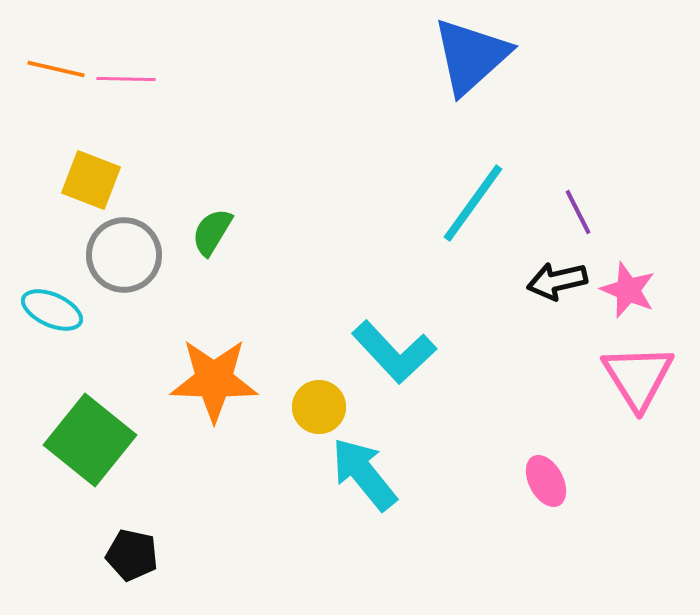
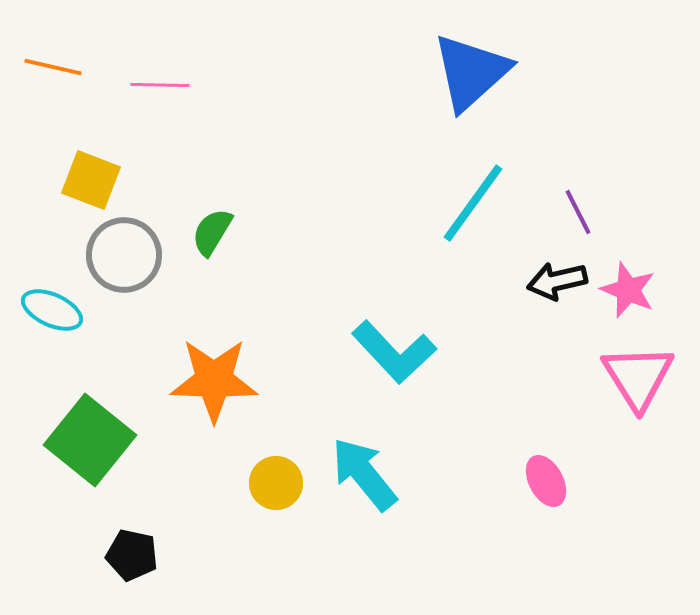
blue triangle: moved 16 px down
orange line: moved 3 px left, 2 px up
pink line: moved 34 px right, 6 px down
yellow circle: moved 43 px left, 76 px down
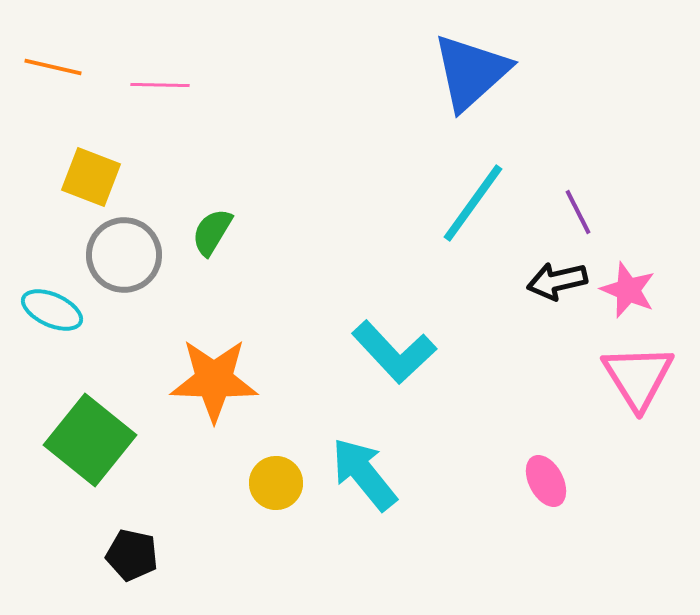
yellow square: moved 3 px up
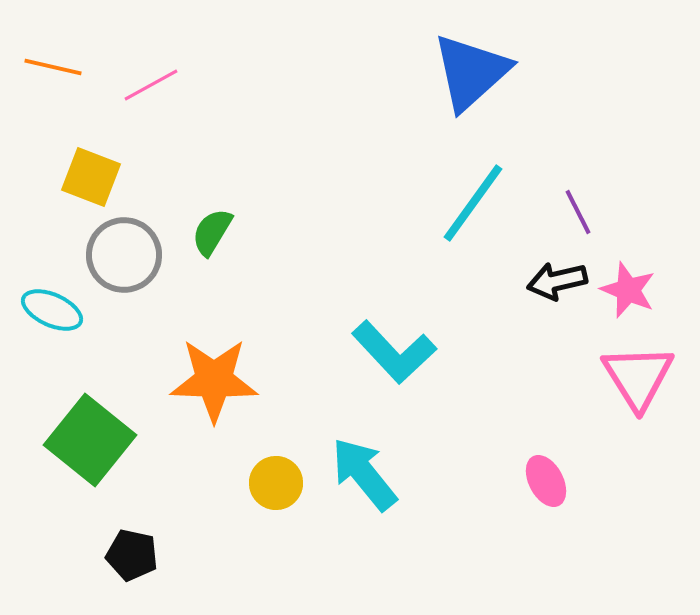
pink line: moved 9 px left; rotated 30 degrees counterclockwise
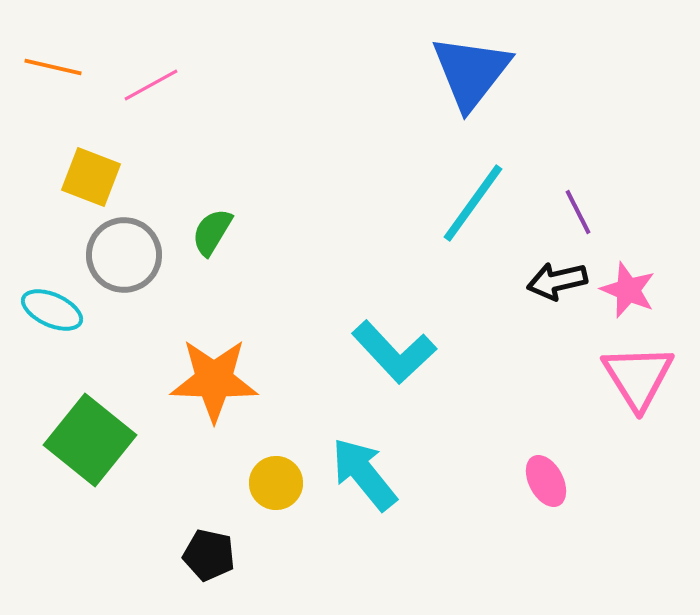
blue triangle: rotated 10 degrees counterclockwise
black pentagon: moved 77 px right
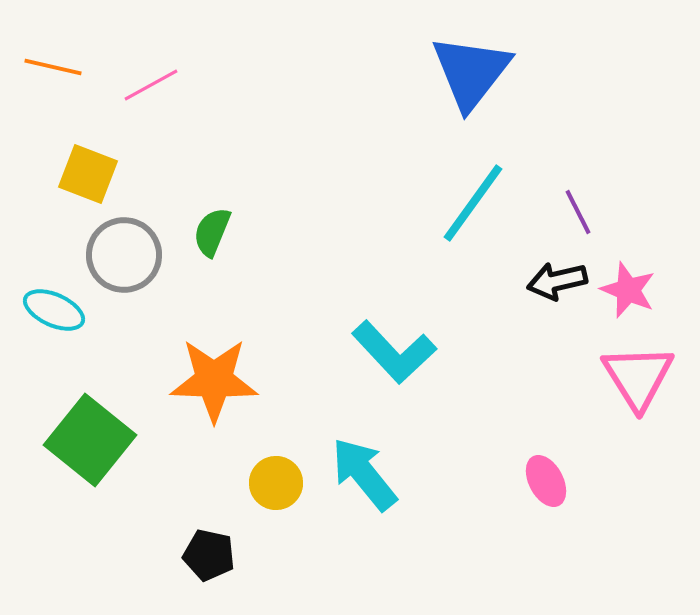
yellow square: moved 3 px left, 3 px up
green semicircle: rotated 9 degrees counterclockwise
cyan ellipse: moved 2 px right
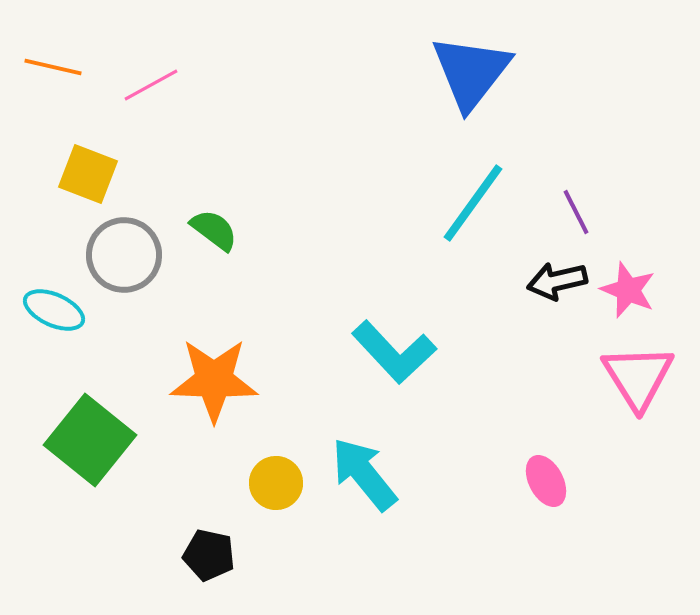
purple line: moved 2 px left
green semicircle: moved 2 px right, 2 px up; rotated 105 degrees clockwise
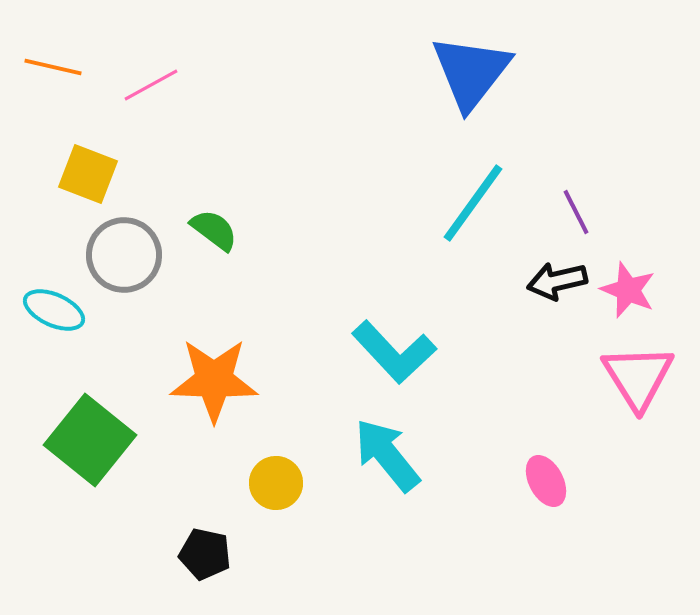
cyan arrow: moved 23 px right, 19 px up
black pentagon: moved 4 px left, 1 px up
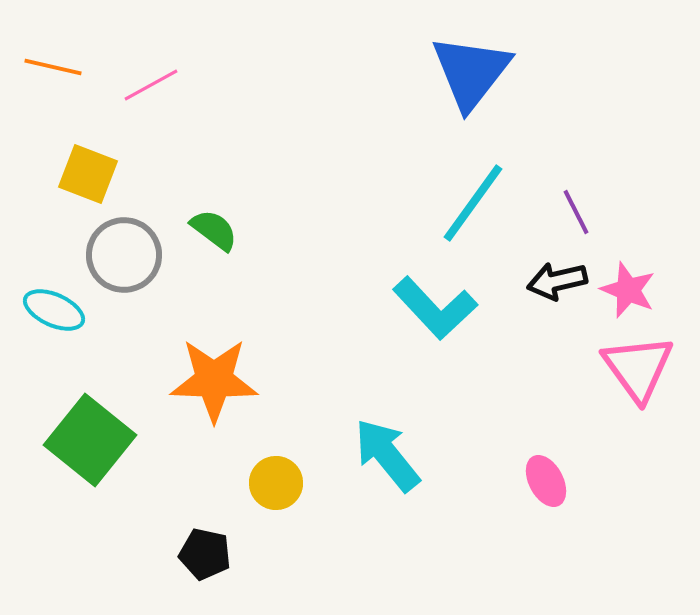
cyan L-shape: moved 41 px right, 44 px up
pink triangle: moved 9 px up; rotated 4 degrees counterclockwise
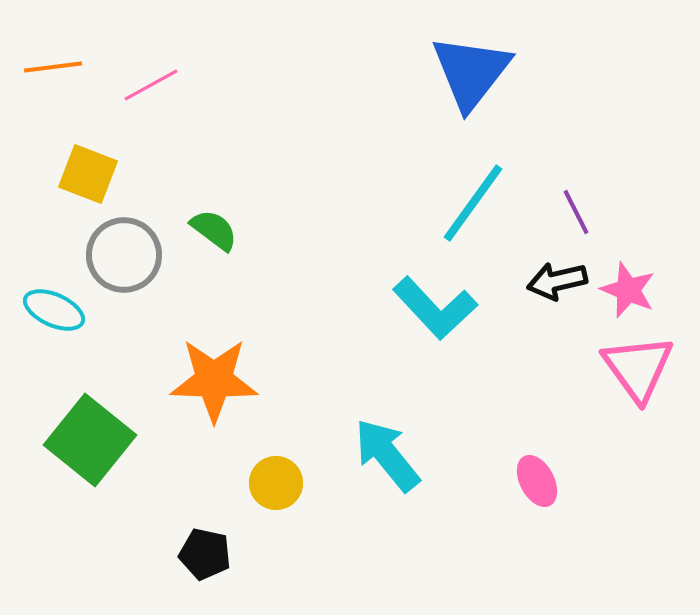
orange line: rotated 20 degrees counterclockwise
pink ellipse: moved 9 px left
